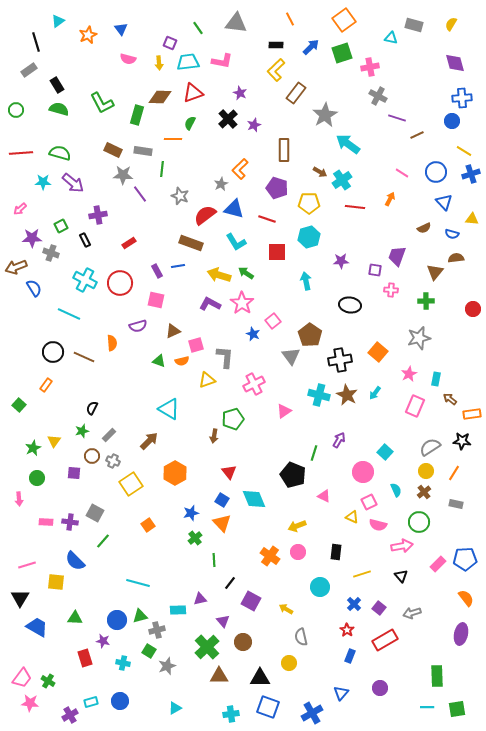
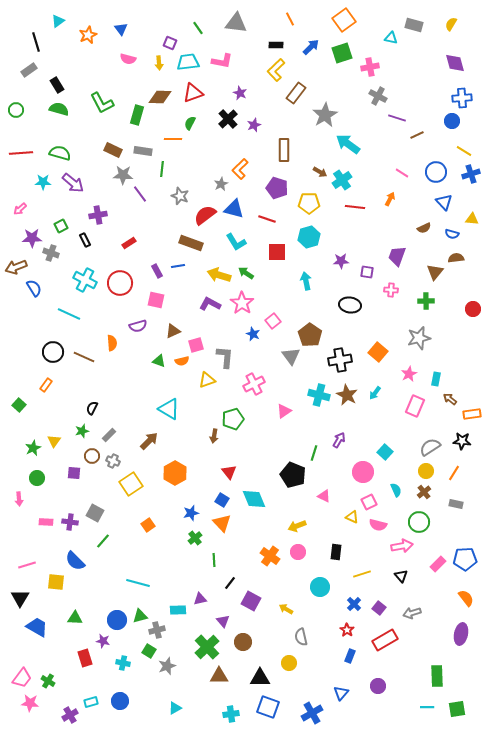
purple square at (375, 270): moved 8 px left, 2 px down
purple circle at (380, 688): moved 2 px left, 2 px up
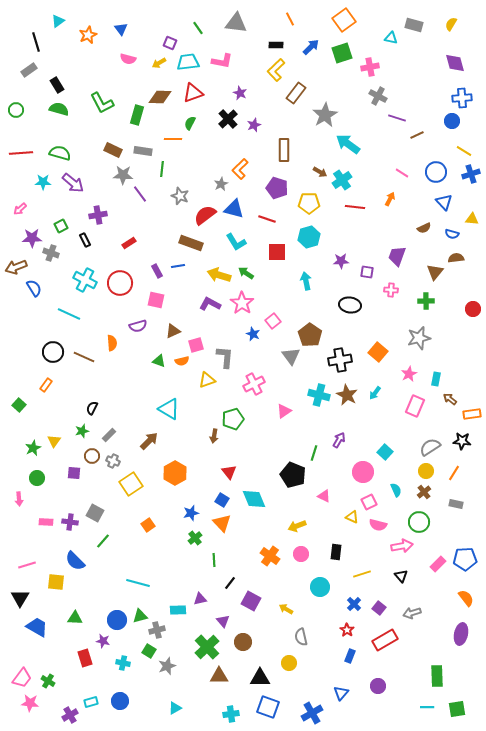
yellow arrow at (159, 63): rotated 64 degrees clockwise
pink circle at (298, 552): moved 3 px right, 2 px down
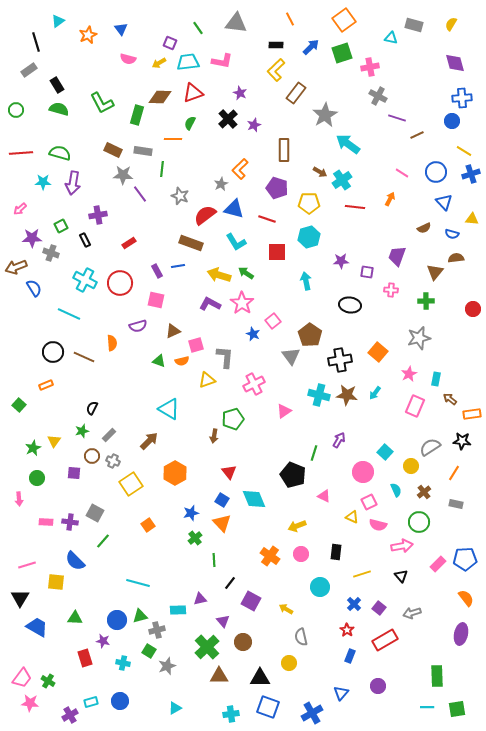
purple arrow at (73, 183): rotated 60 degrees clockwise
orange rectangle at (46, 385): rotated 32 degrees clockwise
brown star at (347, 395): rotated 20 degrees counterclockwise
yellow circle at (426, 471): moved 15 px left, 5 px up
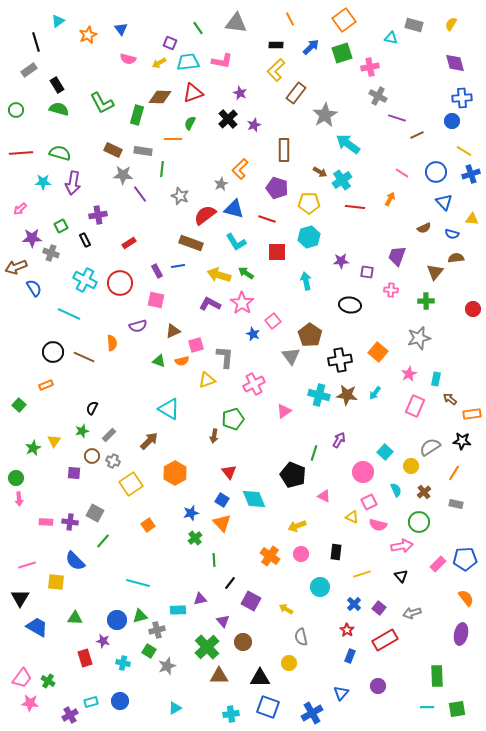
green circle at (37, 478): moved 21 px left
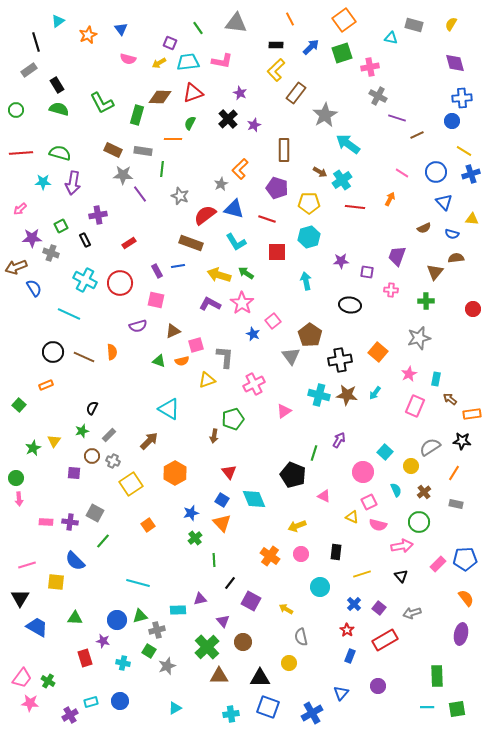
orange semicircle at (112, 343): moved 9 px down
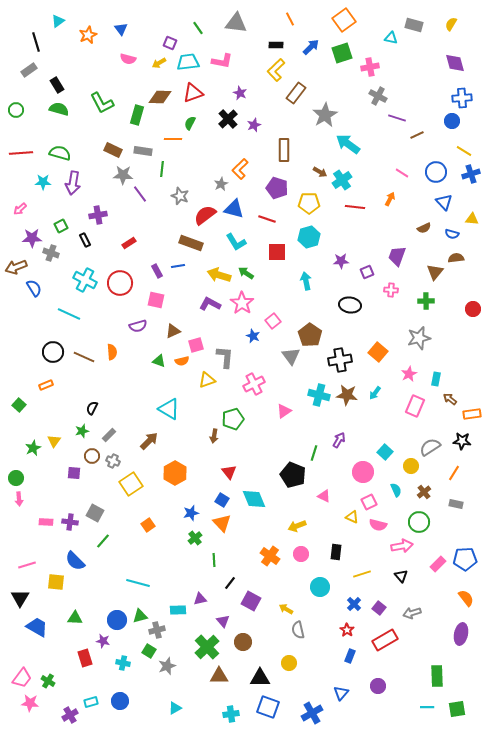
purple square at (367, 272): rotated 32 degrees counterclockwise
blue star at (253, 334): moved 2 px down
gray semicircle at (301, 637): moved 3 px left, 7 px up
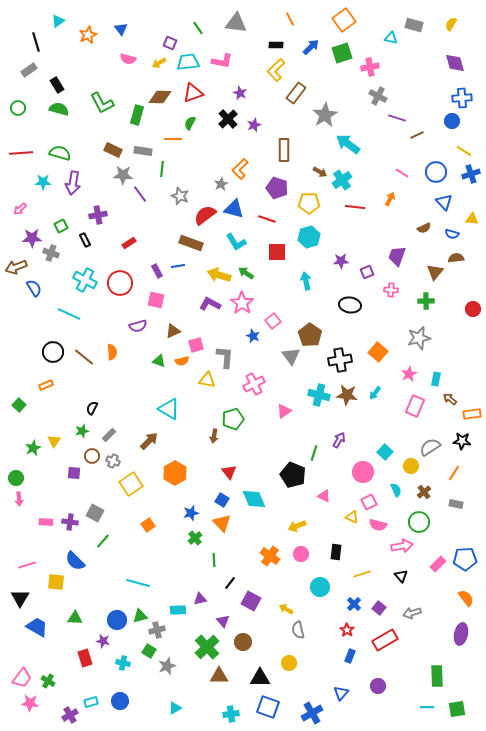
green circle at (16, 110): moved 2 px right, 2 px up
brown line at (84, 357): rotated 15 degrees clockwise
yellow triangle at (207, 380): rotated 30 degrees clockwise
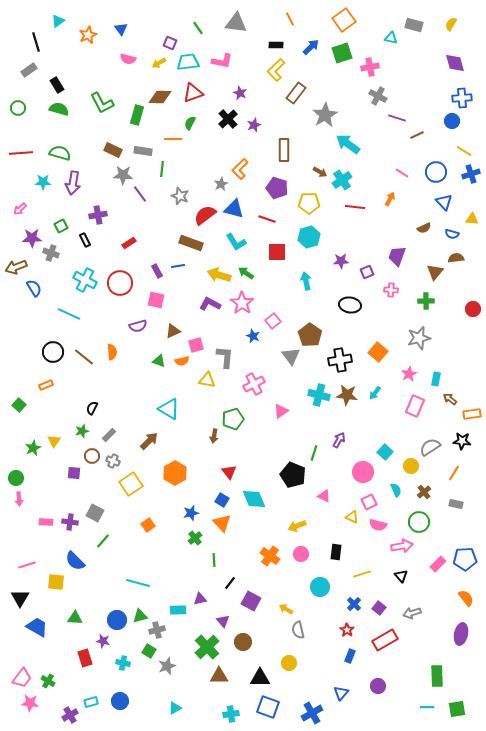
pink triangle at (284, 411): moved 3 px left
